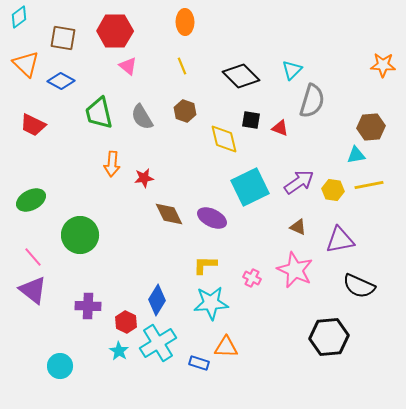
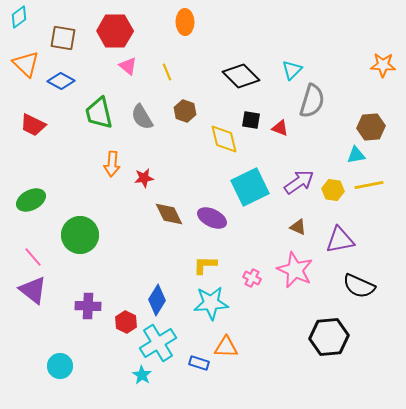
yellow line at (182, 66): moved 15 px left, 6 px down
cyan star at (119, 351): moved 23 px right, 24 px down
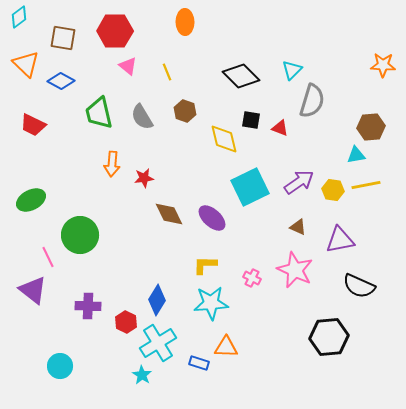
yellow line at (369, 185): moved 3 px left
purple ellipse at (212, 218): rotated 16 degrees clockwise
pink line at (33, 257): moved 15 px right; rotated 15 degrees clockwise
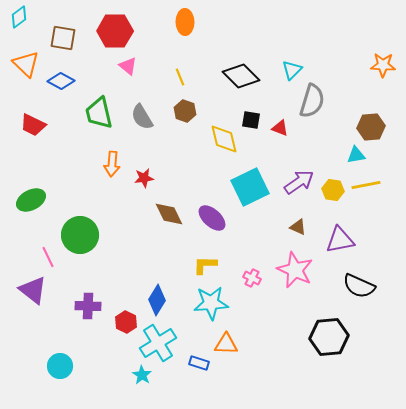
yellow line at (167, 72): moved 13 px right, 5 px down
orange triangle at (226, 347): moved 3 px up
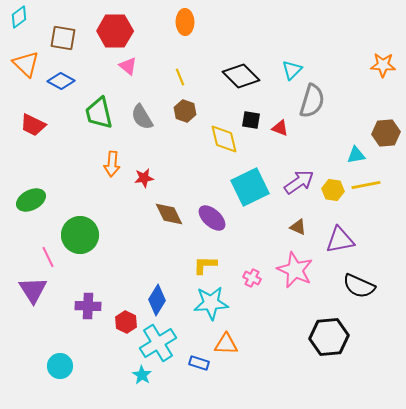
brown hexagon at (371, 127): moved 15 px right, 6 px down
purple triangle at (33, 290): rotated 20 degrees clockwise
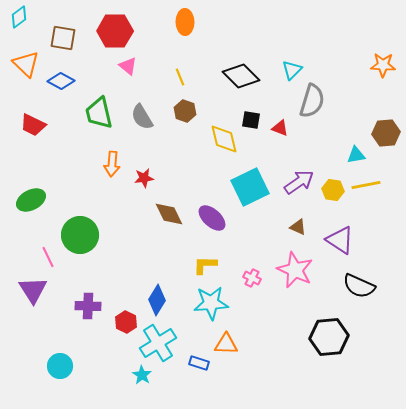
purple triangle at (340, 240): rotated 44 degrees clockwise
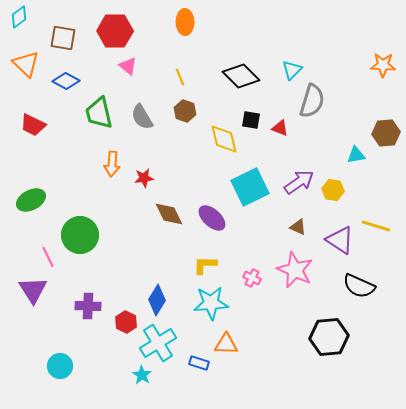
blue diamond at (61, 81): moved 5 px right
yellow line at (366, 185): moved 10 px right, 41 px down; rotated 28 degrees clockwise
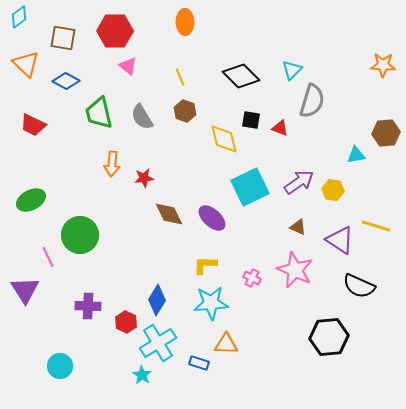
purple triangle at (33, 290): moved 8 px left
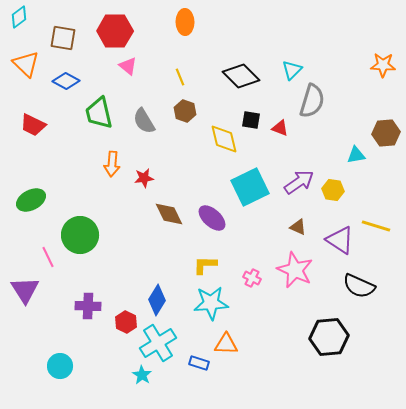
gray semicircle at (142, 117): moved 2 px right, 4 px down
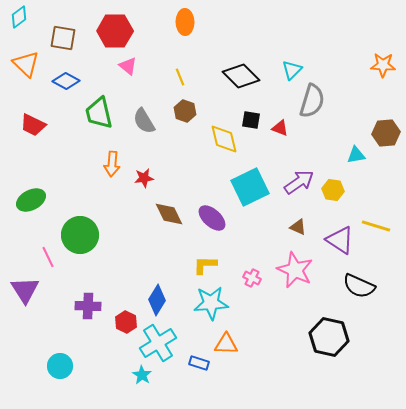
black hexagon at (329, 337): rotated 18 degrees clockwise
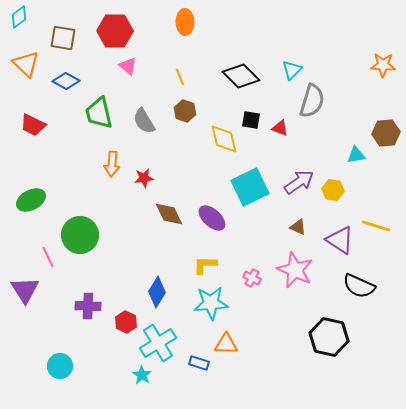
blue diamond at (157, 300): moved 8 px up
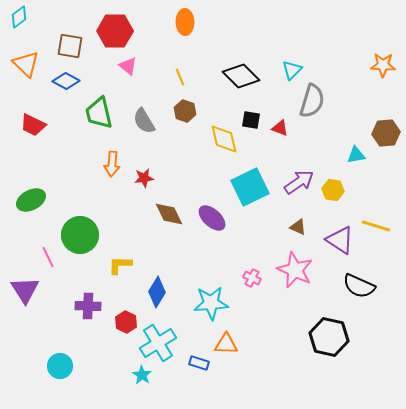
brown square at (63, 38): moved 7 px right, 8 px down
yellow L-shape at (205, 265): moved 85 px left
